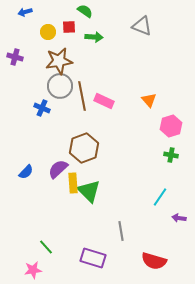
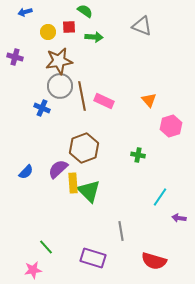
green cross: moved 33 px left
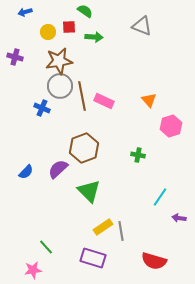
yellow rectangle: moved 30 px right, 44 px down; rotated 60 degrees clockwise
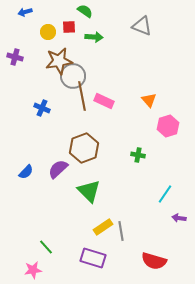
gray circle: moved 13 px right, 10 px up
pink hexagon: moved 3 px left
cyan line: moved 5 px right, 3 px up
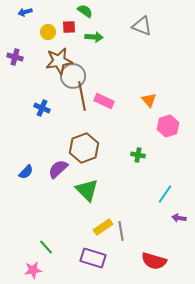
green triangle: moved 2 px left, 1 px up
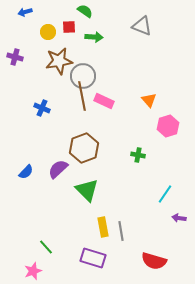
gray circle: moved 10 px right
yellow rectangle: rotated 66 degrees counterclockwise
pink star: moved 1 px down; rotated 12 degrees counterclockwise
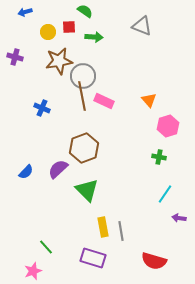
green cross: moved 21 px right, 2 px down
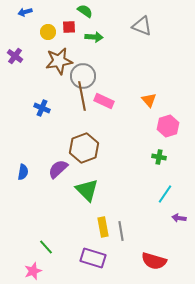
purple cross: moved 1 px up; rotated 21 degrees clockwise
blue semicircle: moved 3 px left; rotated 35 degrees counterclockwise
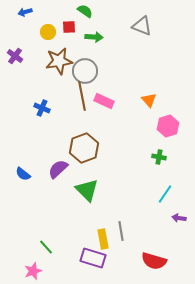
gray circle: moved 2 px right, 5 px up
blue semicircle: moved 2 px down; rotated 119 degrees clockwise
yellow rectangle: moved 12 px down
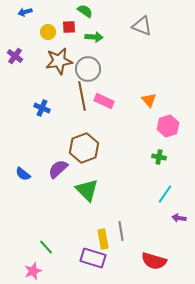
gray circle: moved 3 px right, 2 px up
